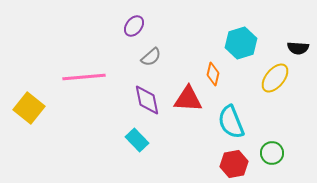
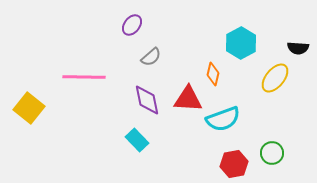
purple ellipse: moved 2 px left, 1 px up
cyan hexagon: rotated 12 degrees counterclockwise
pink line: rotated 6 degrees clockwise
cyan semicircle: moved 8 px left, 3 px up; rotated 88 degrees counterclockwise
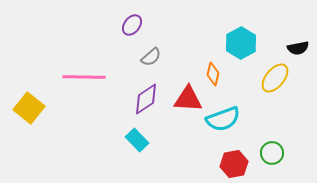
black semicircle: rotated 15 degrees counterclockwise
purple diamond: moved 1 px left, 1 px up; rotated 68 degrees clockwise
